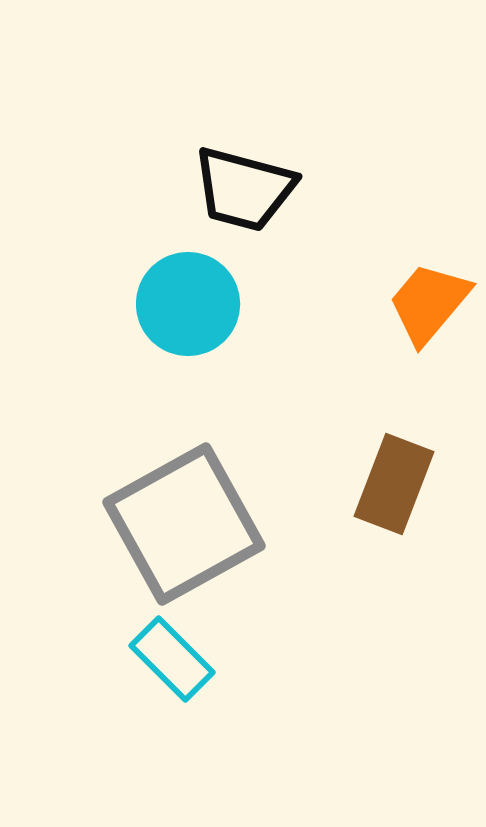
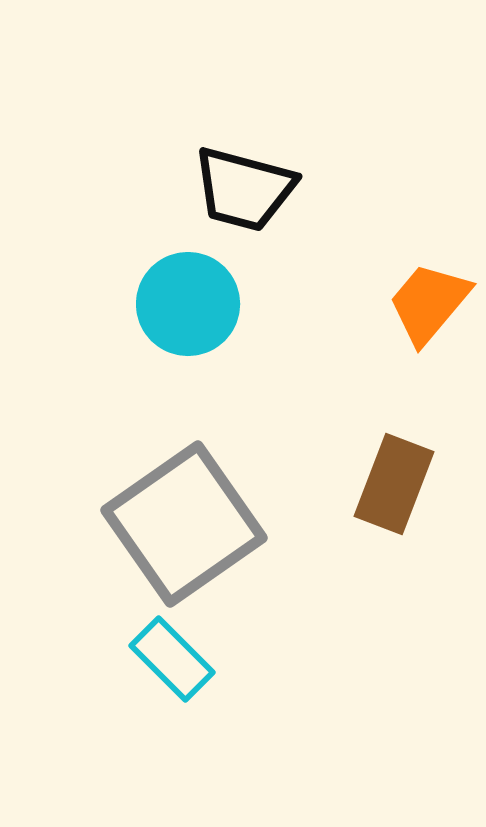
gray square: rotated 6 degrees counterclockwise
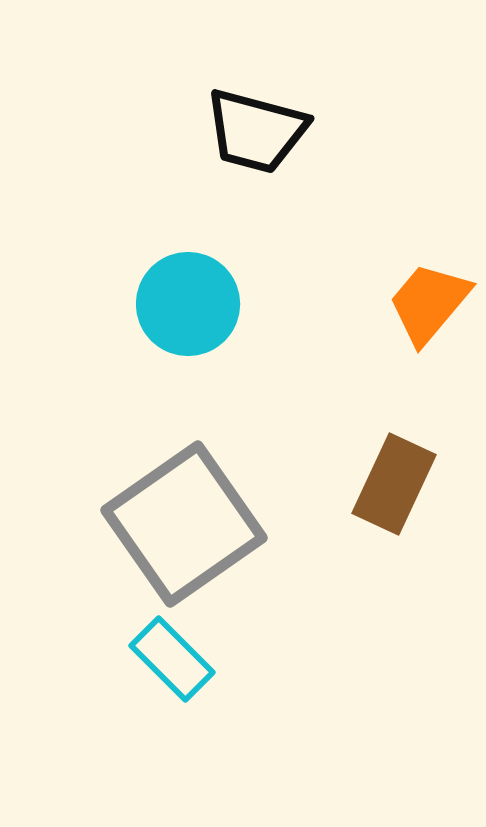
black trapezoid: moved 12 px right, 58 px up
brown rectangle: rotated 4 degrees clockwise
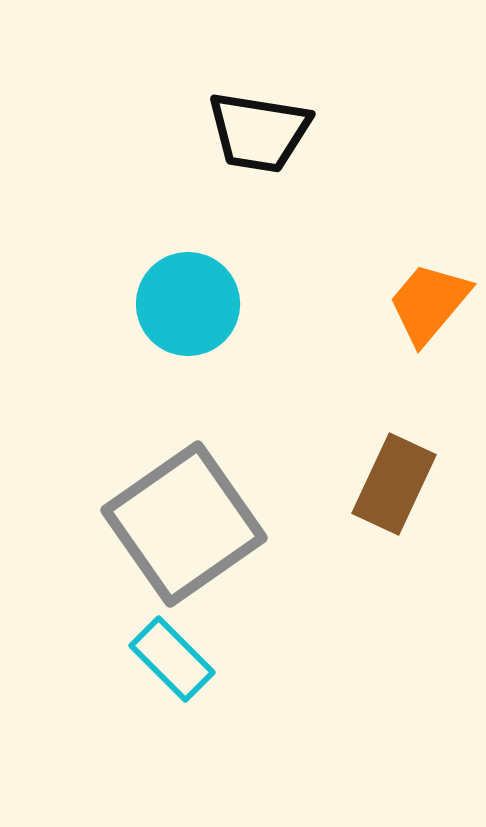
black trapezoid: moved 3 px right, 1 px down; rotated 6 degrees counterclockwise
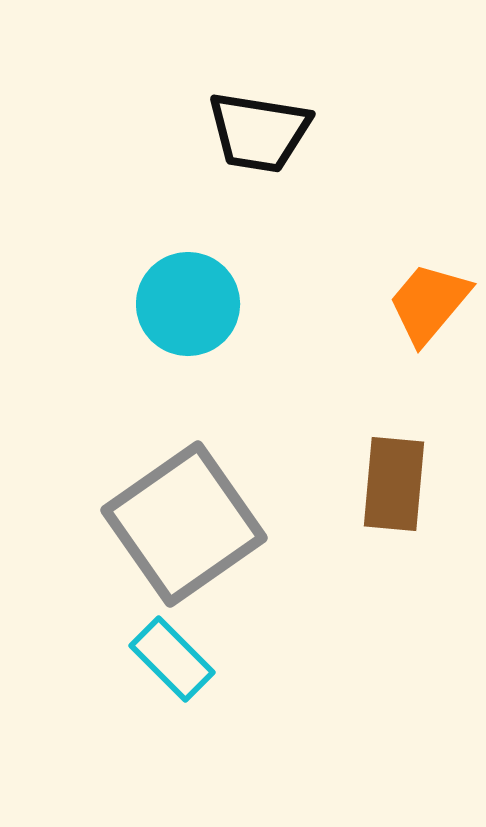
brown rectangle: rotated 20 degrees counterclockwise
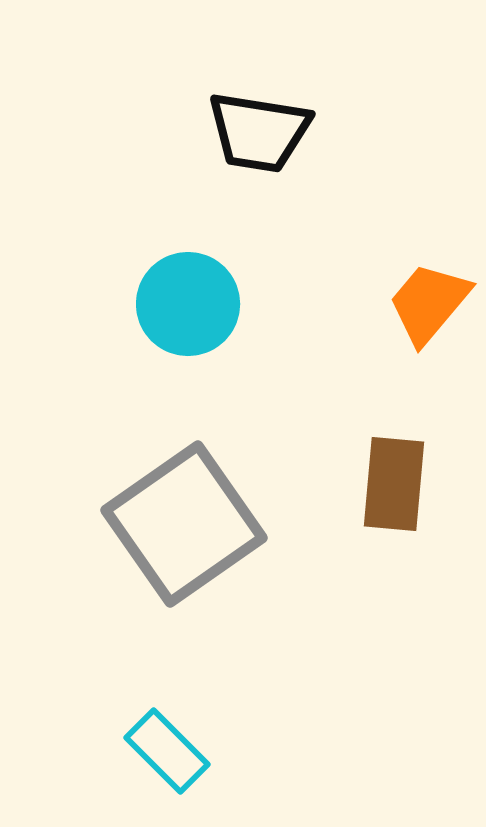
cyan rectangle: moved 5 px left, 92 px down
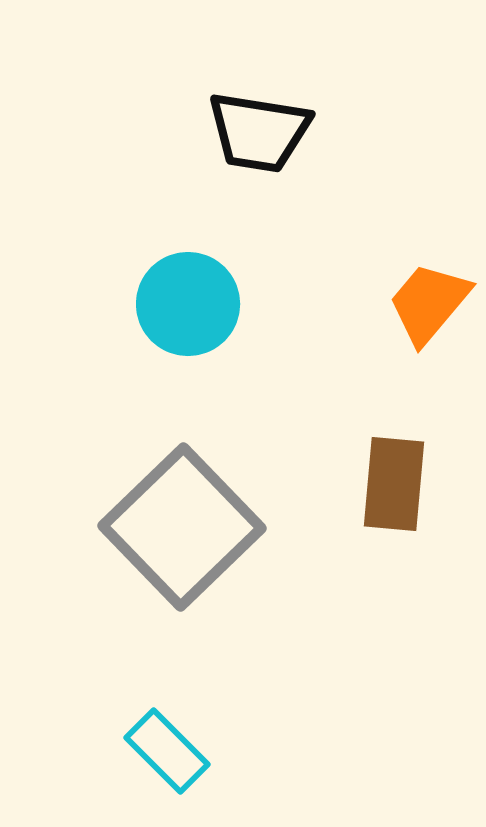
gray square: moved 2 px left, 3 px down; rotated 9 degrees counterclockwise
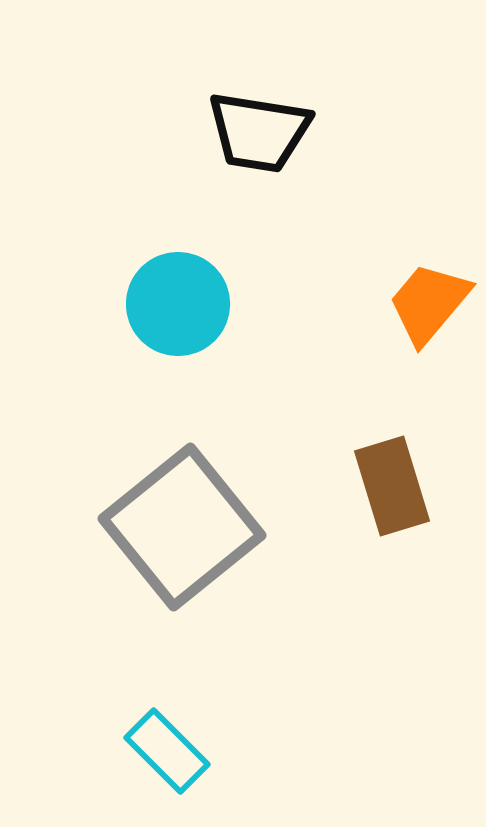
cyan circle: moved 10 px left
brown rectangle: moved 2 px left, 2 px down; rotated 22 degrees counterclockwise
gray square: rotated 5 degrees clockwise
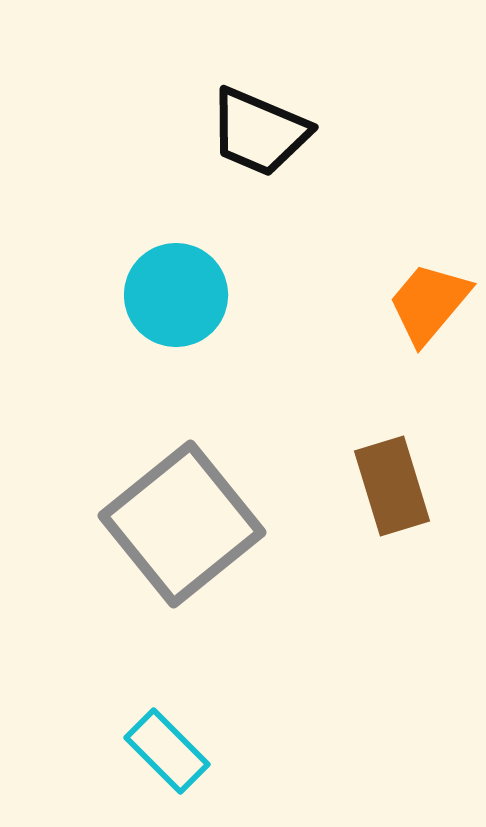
black trapezoid: rotated 14 degrees clockwise
cyan circle: moved 2 px left, 9 px up
gray square: moved 3 px up
